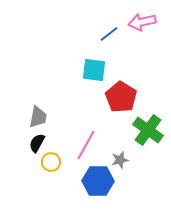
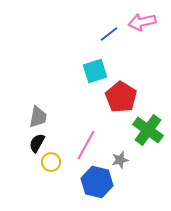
cyan square: moved 1 px right, 1 px down; rotated 25 degrees counterclockwise
blue hexagon: moved 1 px left, 1 px down; rotated 12 degrees clockwise
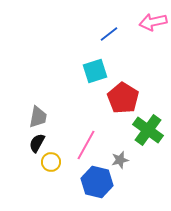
pink arrow: moved 11 px right
red pentagon: moved 2 px right, 1 px down
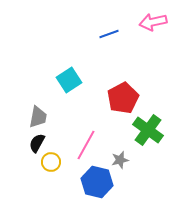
blue line: rotated 18 degrees clockwise
cyan square: moved 26 px left, 9 px down; rotated 15 degrees counterclockwise
red pentagon: rotated 12 degrees clockwise
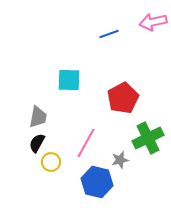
cyan square: rotated 35 degrees clockwise
green cross: moved 8 px down; rotated 28 degrees clockwise
pink line: moved 2 px up
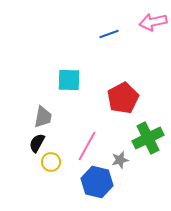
gray trapezoid: moved 5 px right
pink line: moved 1 px right, 3 px down
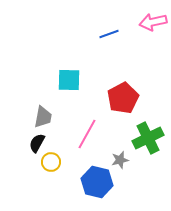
pink line: moved 12 px up
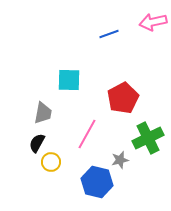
gray trapezoid: moved 4 px up
